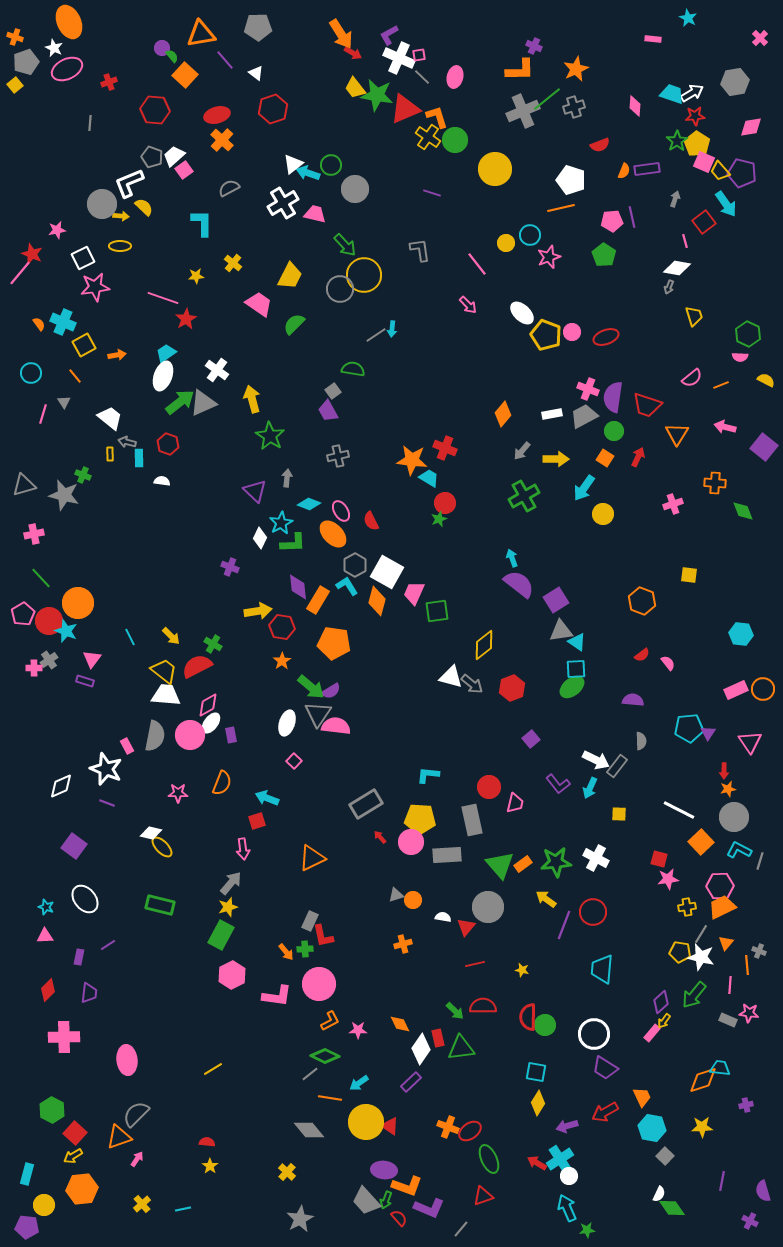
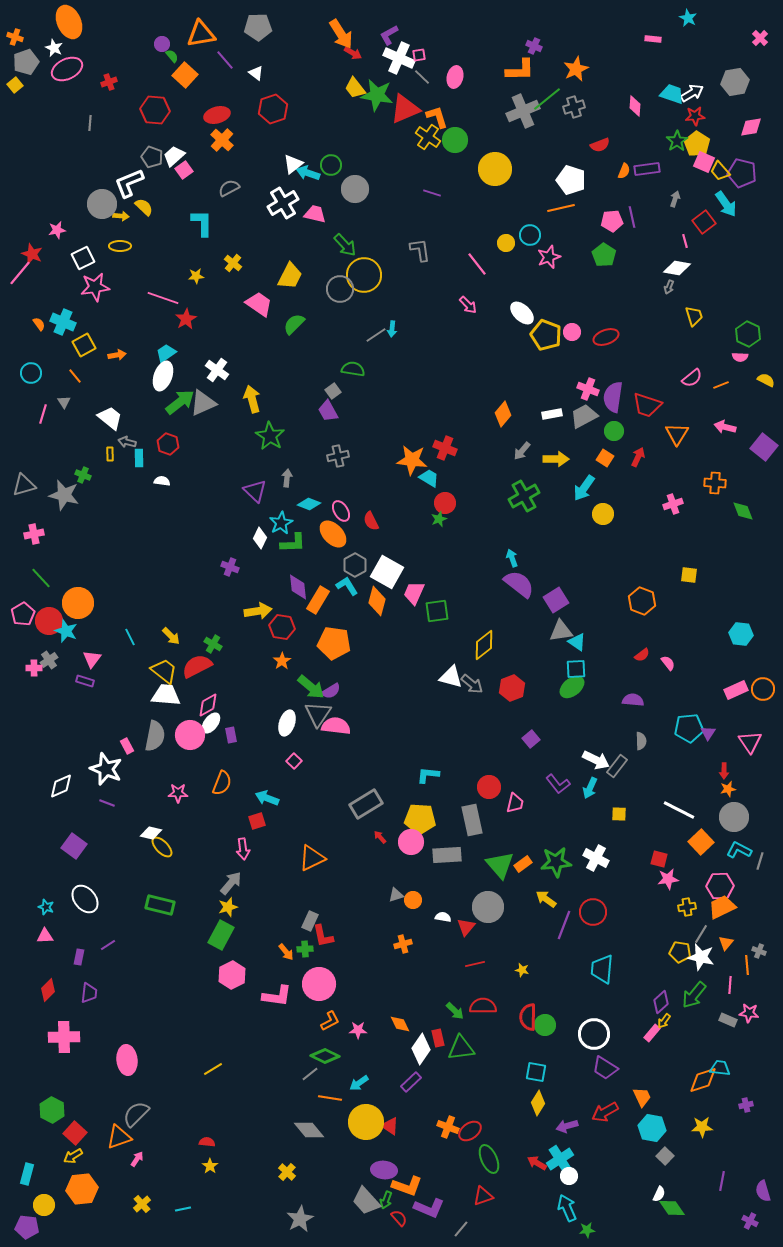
purple circle at (162, 48): moved 4 px up
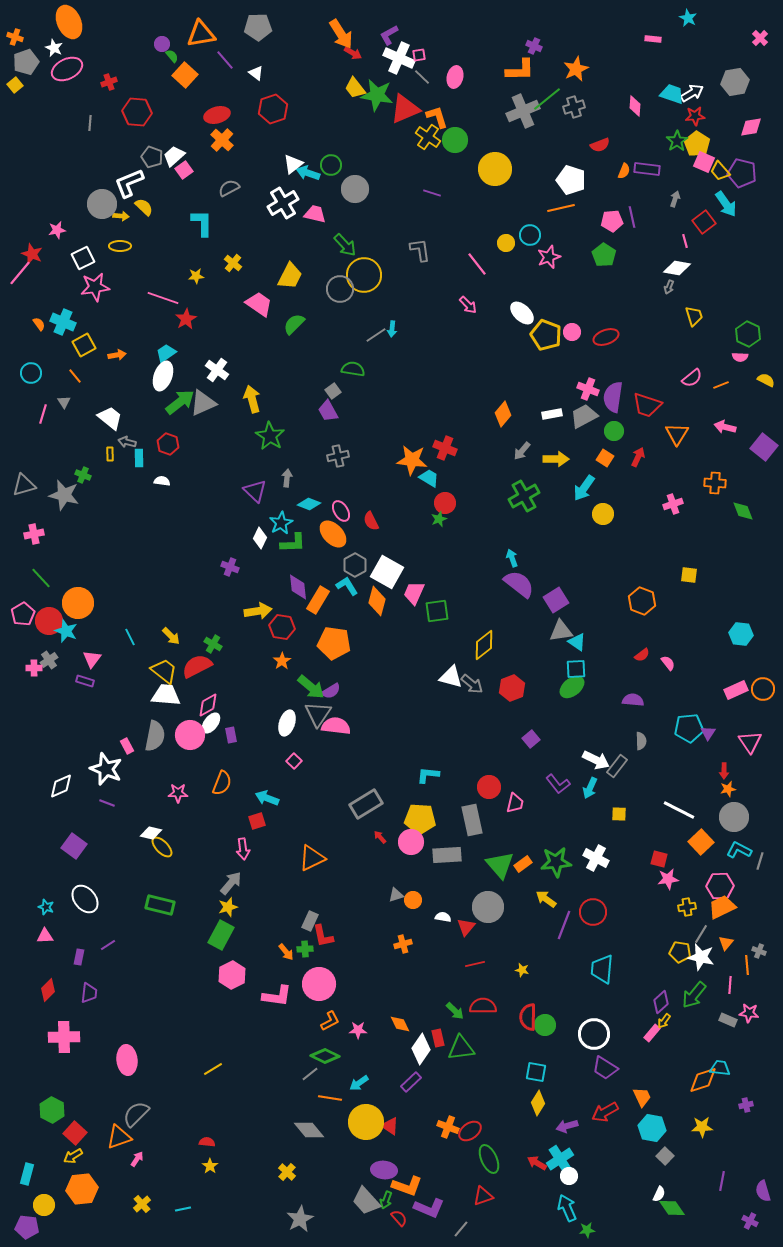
red hexagon at (155, 110): moved 18 px left, 2 px down
purple rectangle at (647, 169): rotated 15 degrees clockwise
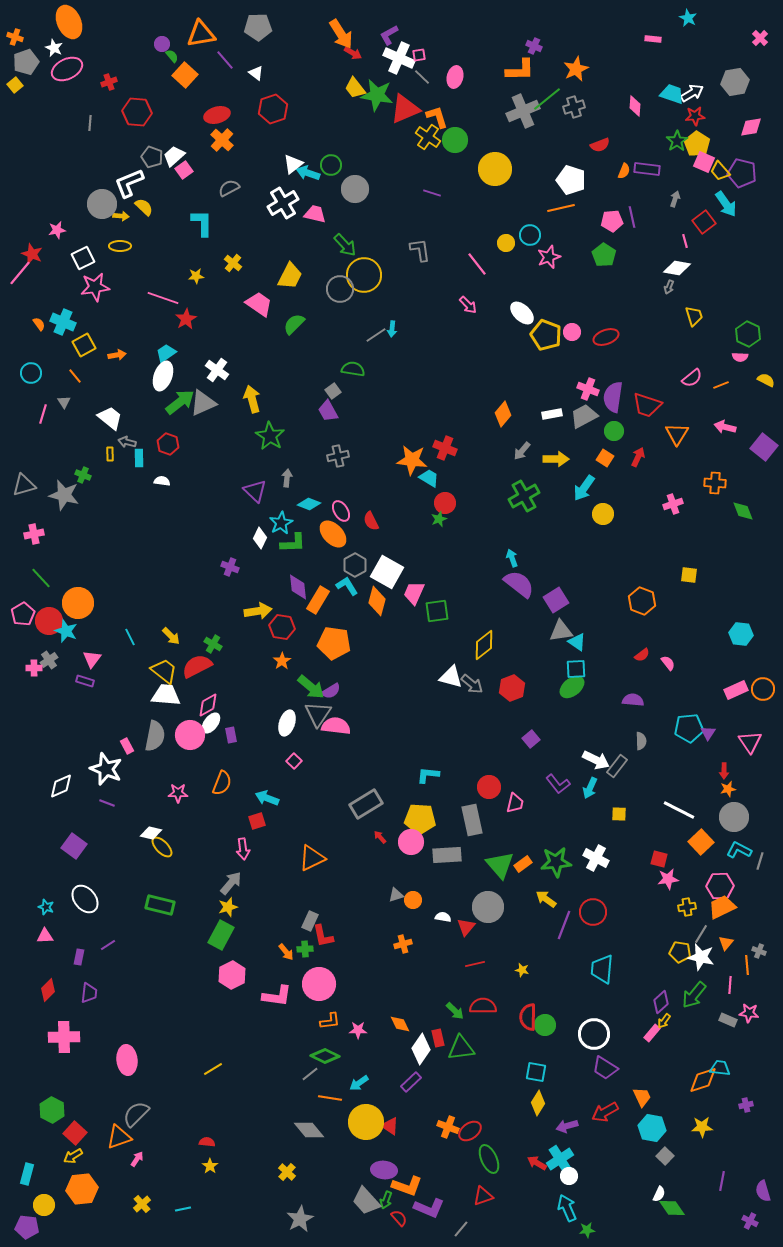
orange L-shape at (330, 1021): rotated 20 degrees clockwise
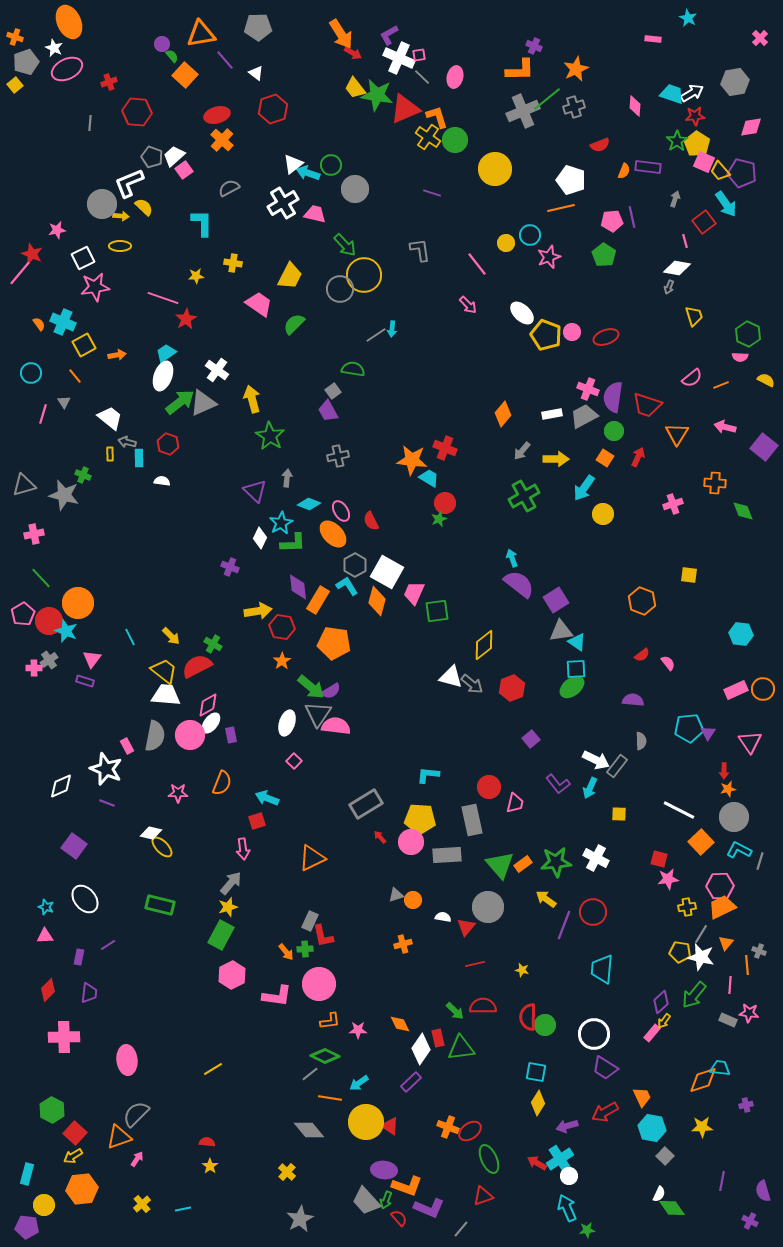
purple rectangle at (647, 169): moved 1 px right, 2 px up
yellow cross at (233, 263): rotated 30 degrees counterclockwise
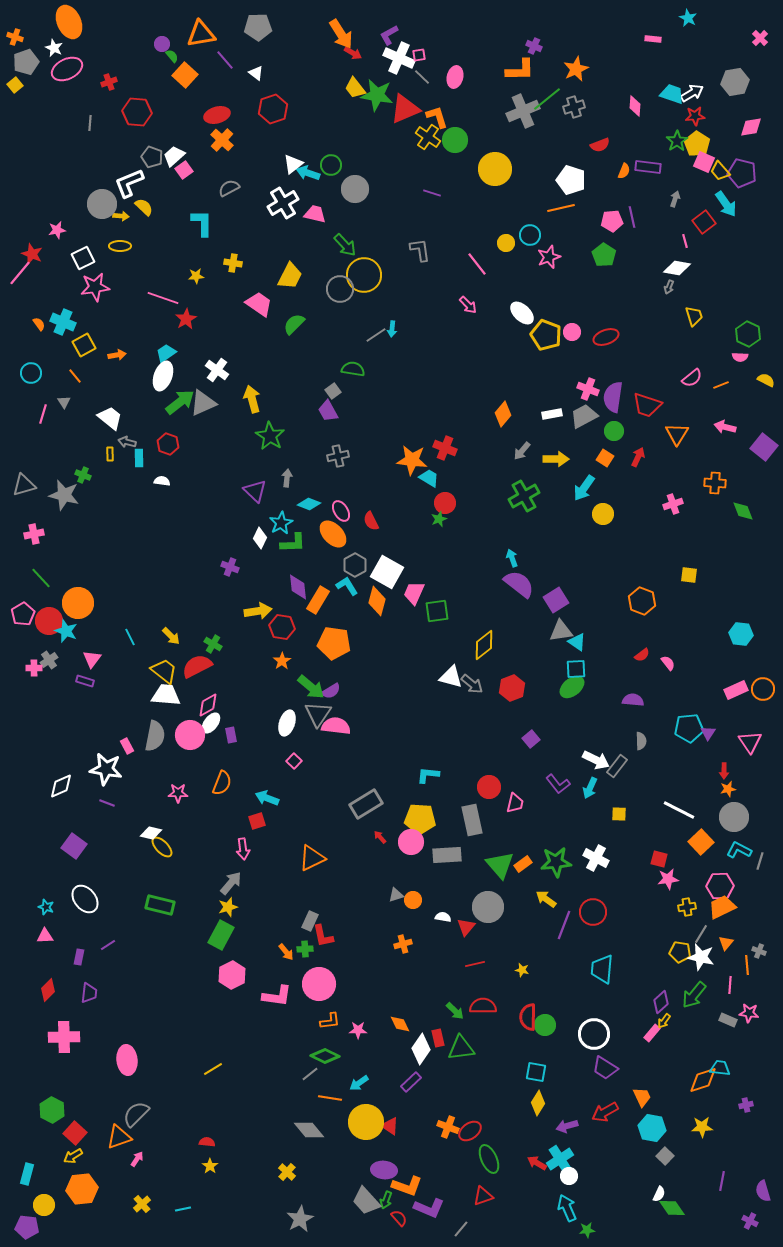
white star at (106, 769): rotated 12 degrees counterclockwise
